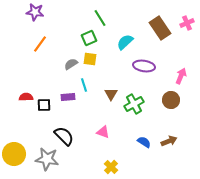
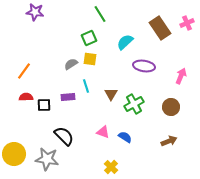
green line: moved 4 px up
orange line: moved 16 px left, 27 px down
cyan line: moved 2 px right, 1 px down
brown circle: moved 7 px down
blue semicircle: moved 19 px left, 5 px up
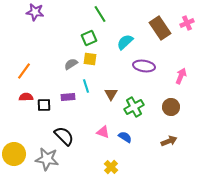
green cross: moved 3 px down
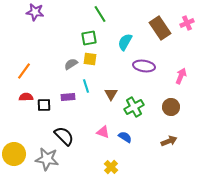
green square: rotated 14 degrees clockwise
cyan semicircle: rotated 18 degrees counterclockwise
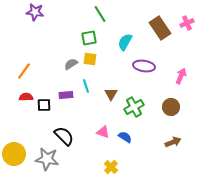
purple rectangle: moved 2 px left, 2 px up
brown arrow: moved 4 px right, 1 px down
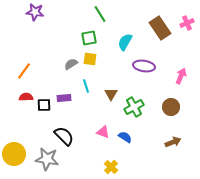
purple rectangle: moved 2 px left, 3 px down
